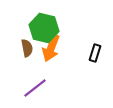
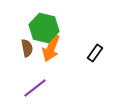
black rectangle: rotated 18 degrees clockwise
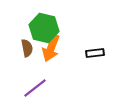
black rectangle: rotated 48 degrees clockwise
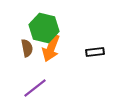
black rectangle: moved 1 px up
